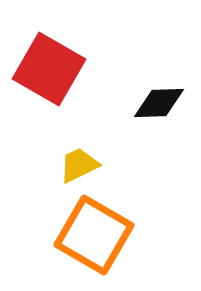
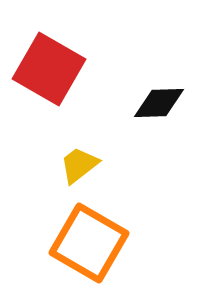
yellow trapezoid: rotated 12 degrees counterclockwise
orange square: moved 5 px left, 8 px down
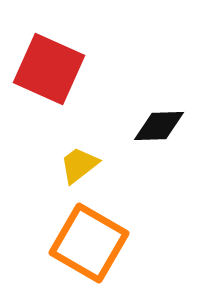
red square: rotated 6 degrees counterclockwise
black diamond: moved 23 px down
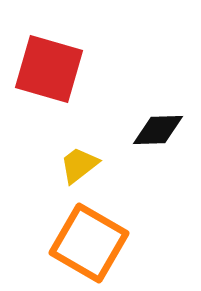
red square: rotated 8 degrees counterclockwise
black diamond: moved 1 px left, 4 px down
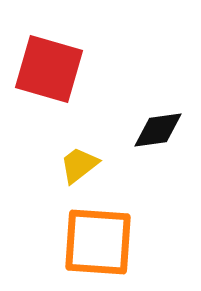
black diamond: rotated 6 degrees counterclockwise
orange square: moved 9 px right, 1 px up; rotated 26 degrees counterclockwise
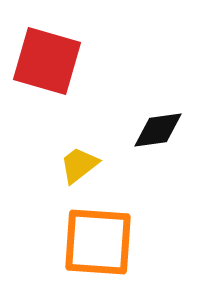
red square: moved 2 px left, 8 px up
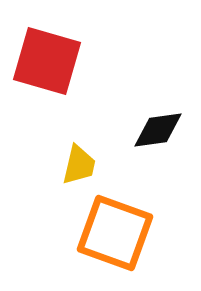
yellow trapezoid: rotated 141 degrees clockwise
orange square: moved 17 px right, 9 px up; rotated 16 degrees clockwise
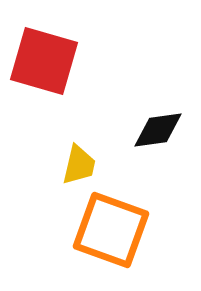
red square: moved 3 px left
orange square: moved 4 px left, 3 px up
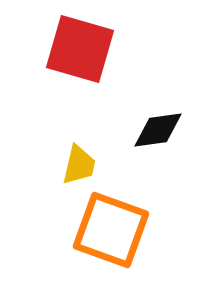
red square: moved 36 px right, 12 px up
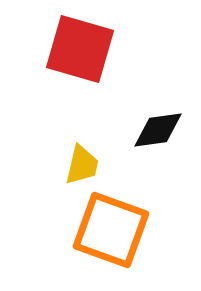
yellow trapezoid: moved 3 px right
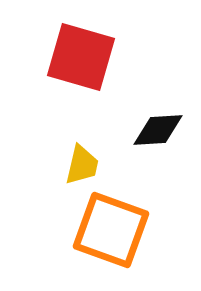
red square: moved 1 px right, 8 px down
black diamond: rotated 4 degrees clockwise
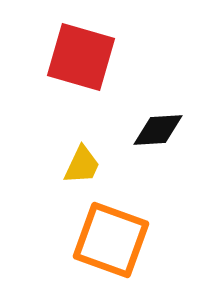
yellow trapezoid: rotated 12 degrees clockwise
orange square: moved 10 px down
